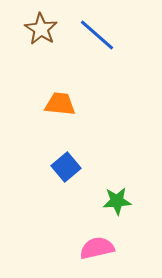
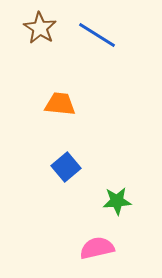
brown star: moved 1 px left, 1 px up
blue line: rotated 9 degrees counterclockwise
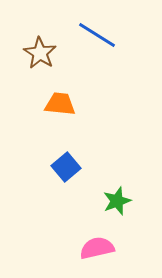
brown star: moved 25 px down
green star: rotated 16 degrees counterclockwise
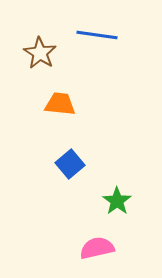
blue line: rotated 24 degrees counterclockwise
blue square: moved 4 px right, 3 px up
green star: rotated 16 degrees counterclockwise
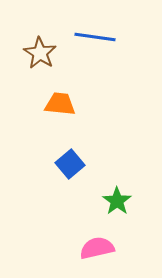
blue line: moved 2 px left, 2 px down
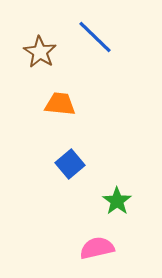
blue line: rotated 36 degrees clockwise
brown star: moved 1 px up
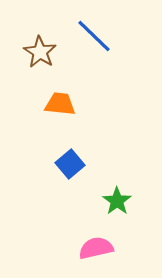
blue line: moved 1 px left, 1 px up
pink semicircle: moved 1 px left
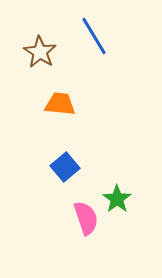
blue line: rotated 15 degrees clockwise
blue square: moved 5 px left, 3 px down
green star: moved 2 px up
pink semicircle: moved 10 px left, 30 px up; rotated 84 degrees clockwise
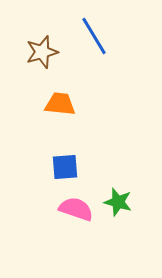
brown star: moved 2 px right; rotated 24 degrees clockwise
blue square: rotated 36 degrees clockwise
green star: moved 1 px right, 3 px down; rotated 20 degrees counterclockwise
pink semicircle: moved 10 px left, 9 px up; rotated 52 degrees counterclockwise
